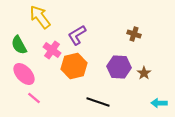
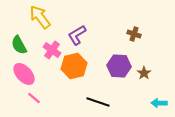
purple hexagon: moved 1 px up
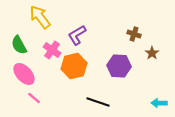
brown star: moved 8 px right, 20 px up
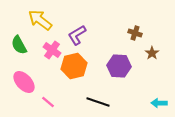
yellow arrow: moved 3 px down; rotated 15 degrees counterclockwise
brown cross: moved 1 px right, 1 px up
pink ellipse: moved 8 px down
pink line: moved 14 px right, 4 px down
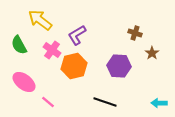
pink ellipse: rotated 10 degrees counterclockwise
black line: moved 7 px right
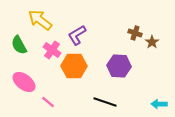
brown star: moved 11 px up
orange hexagon: rotated 15 degrees clockwise
cyan arrow: moved 1 px down
